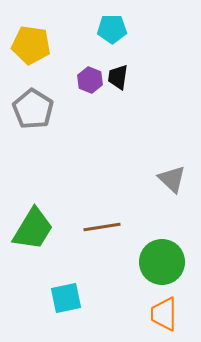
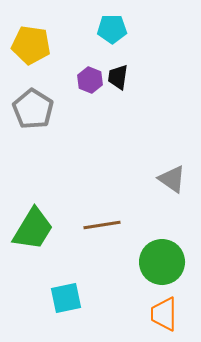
gray triangle: rotated 8 degrees counterclockwise
brown line: moved 2 px up
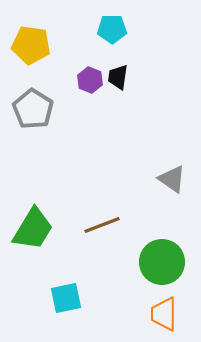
brown line: rotated 12 degrees counterclockwise
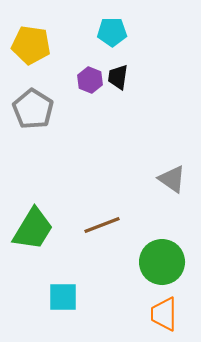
cyan pentagon: moved 3 px down
cyan square: moved 3 px left, 1 px up; rotated 12 degrees clockwise
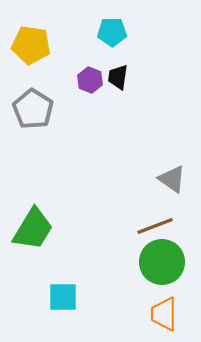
brown line: moved 53 px right, 1 px down
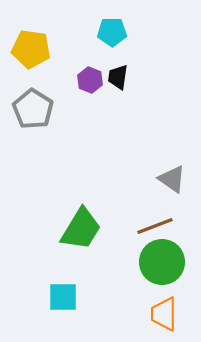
yellow pentagon: moved 4 px down
green trapezoid: moved 48 px right
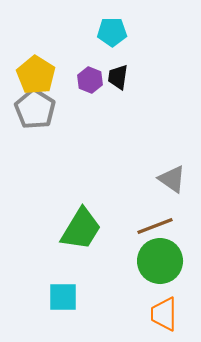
yellow pentagon: moved 5 px right, 26 px down; rotated 24 degrees clockwise
gray pentagon: moved 2 px right
green circle: moved 2 px left, 1 px up
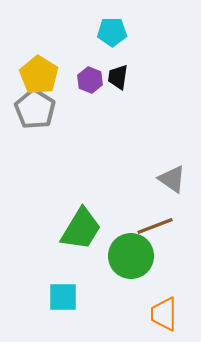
yellow pentagon: moved 3 px right
green circle: moved 29 px left, 5 px up
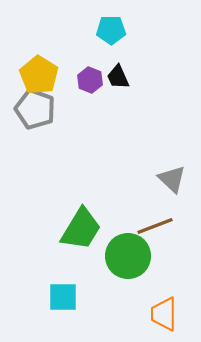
cyan pentagon: moved 1 px left, 2 px up
black trapezoid: rotated 32 degrees counterclockwise
gray pentagon: rotated 12 degrees counterclockwise
gray triangle: rotated 8 degrees clockwise
green circle: moved 3 px left
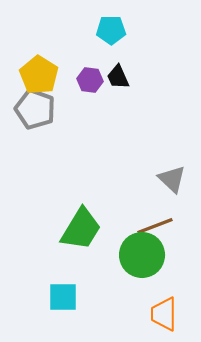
purple hexagon: rotated 15 degrees counterclockwise
green circle: moved 14 px right, 1 px up
